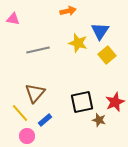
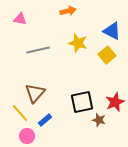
pink triangle: moved 7 px right
blue triangle: moved 12 px right; rotated 36 degrees counterclockwise
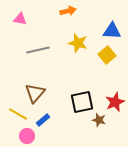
blue triangle: rotated 24 degrees counterclockwise
yellow line: moved 2 px left, 1 px down; rotated 18 degrees counterclockwise
blue rectangle: moved 2 px left
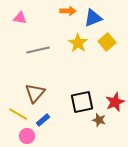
orange arrow: rotated 14 degrees clockwise
pink triangle: moved 1 px up
blue triangle: moved 19 px left, 13 px up; rotated 24 degrees counterclockwise
yellow star: rotated 18 degrees clockwise
yellow square: moved 13 px up
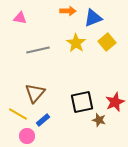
yellow star: moved 2 px left
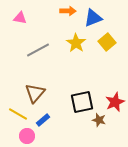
gray line: rotated 15 degrees counterclockwise
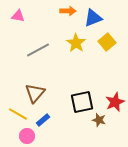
pink triangle: moved 2 px left, 2 px up
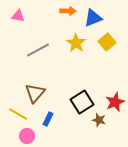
black square: rotated 20 degrees counterclockwise
blue rectangle: moved 5 px right, 1 px up; rotated 24 degrees counterclockwise
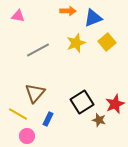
yellow star: rotated 18 degrees clockwise
red star: moved 2 px down
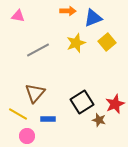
blue rectangle: rotated 64 degrees clockwise
